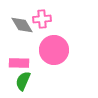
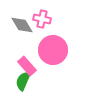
pink cross: rotated 18 degrees clockwise
pink circle: moved 1 px left
pink rectangle: moved 8 px right, 3 px down; rotated 48 degrees clockwise
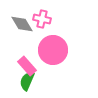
gray diamond: moved 1 px up
green semicircle: moved 4 px right
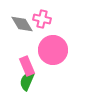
pink rectangle: rotated 18 degrees clockwise
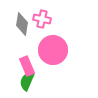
gray diamond: rotated 40 degrees clockwise
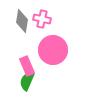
gray diamond: moved 3 px up
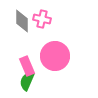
gray diamond: rotated 10 degrees counterclockwise
pink circle: moved 2 px right, 6 px down
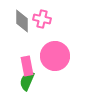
pink rectangle: rotated 12 degrees clockwise
